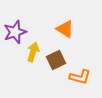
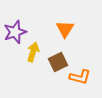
orange triangle: rotated 30 degrees clockwise
brown square: moved 2 px right, 2 px down
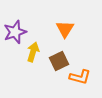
brown square: moved 1 px right, 1 px up
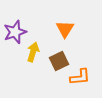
orange L-shape: rotated 20 degrees counterclockwise
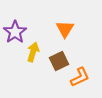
purple star: rotated 15 degrees counterclockwise
orange L-shape: rotated 20 degrees counterclockwise
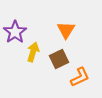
orange triangle: moved 1 px right, 1 px down
brown square: moved 2 px up
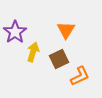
orange L-shape: moved 1 px up
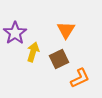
purple star: moved 1 px down
orange L-shape: moved 2 px down
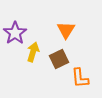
orange L-shape: rotated 110 degrees clockwise
